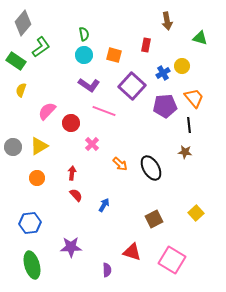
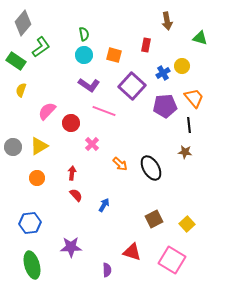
yellow square: moved 9 px left, 11 px down
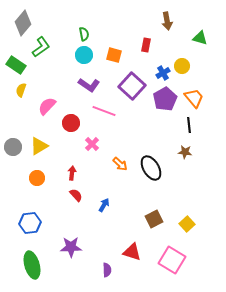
green rectangle: moved 4 px down
purple pentagon: moved 7 px up; rotated 25 degrees counterclockwise
pink semicircle: moved 5 px up
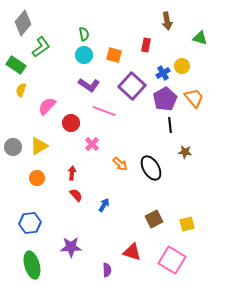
black line: moved 19 px left
yellow square: rotated 28 degrees clockwise
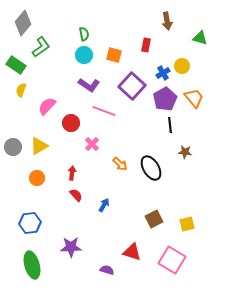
purple semicircle: rotated 72 degrees counterclockwise
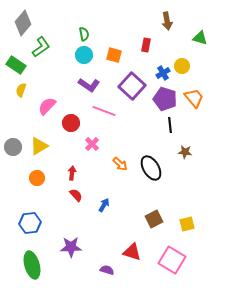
purple pentagon: rotated 25 degrees counterclockwise
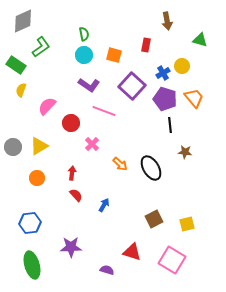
gray diamond: moved 2 px up; rotated 25 degrees clockwise
green triangle: moved 2 px down
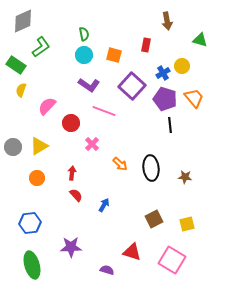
brown star: moved 25 px down
black ellipse: rotated 25 degrees clockwise
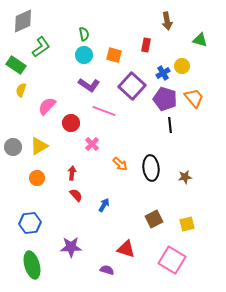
brown star: rotated 16 degrees counterclockwise
red triangle: moved 6 px left, 3 px up
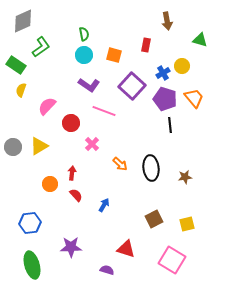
orange circle: moved 13 px right, 6 px down
